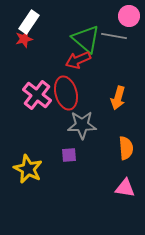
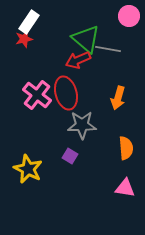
gray line: moved 6 px left, 13 px down
purple square: moved 1 px right, 1 px down; rotated 35 degrees clockwise
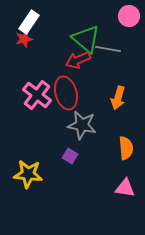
gray star: rotated 12 degrees clockwise
yellow star: moved 5 px down; rotated 20 degrees counterclockwise
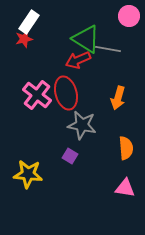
green triangle: rotated 8 degrees counterclockwise
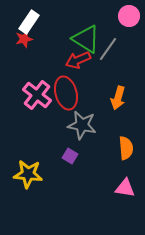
gray line: rotated 65 degrees counterclockwise
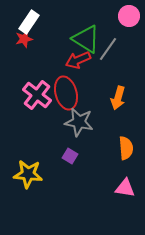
gray star: moved 3 px left, 3 px up
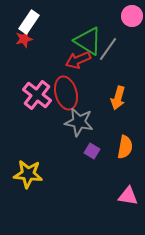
pink circle: moved 3 px right
green triangle: moved 2 px right, 2 px down
orange semicircle: moved 1 px left, 1 px up; rotated 15 degrees clockwise
purple square: moved 22 px right, 5 px up
pink triangle: moved 3 px right, 8 px down
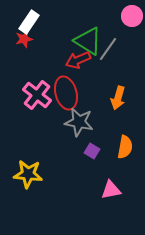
pink triangle: moved 17 px left, 6 px up; rotated 20 degrees counterclockwise
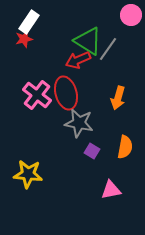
pink circle: moved 1 px left, 1 px up
gray star: moved 1 px down
